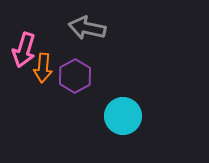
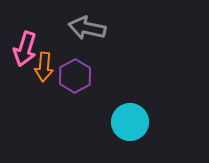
pink arrow: moved 1 px right, 1 px up
orange arrow: moved 1 px right, 1 px up
cyan circle: moved 7 px right, 6 px down
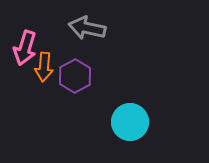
pink arrow: moved 1 px up
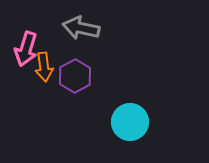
gray arrow: moved 6 px left
pink arrow: moved 1 px right, 1 px down
orange arrow: rotated 12 degrees counterclockwise
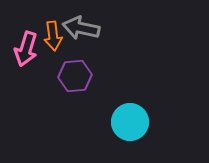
orange arrow: moved 9 px right, 31 px up
purple hexagon: rotated 24 degrees clockwise
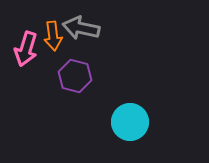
purple hexagon: rotated 20 degrees clockwise
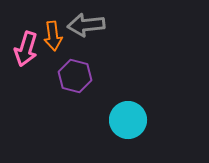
gray arrow: moved 5 px right, 3 px up; rotated 18 degrees counterclockwise
cyan circle: moved 2 px left, 2 px up
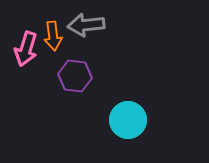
purple hexagon: rotated 8 degrees counterclockwise
